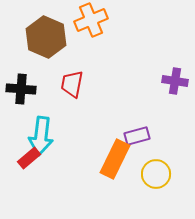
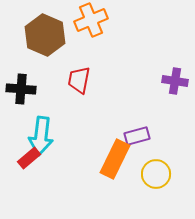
brown hexagon: moved 1 px left, 2 px up
red trapezoid: moved 7 px right, 4 px up
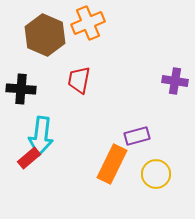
orange cross: moved 3 px left, 3 px down
orange rectangle: moved 3 px left, 5 px down
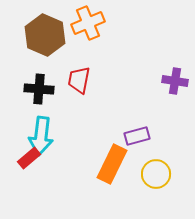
black cross: moved 18 px right
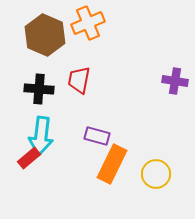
purple rectangle: moved 40 px left; rotated 30 degrees clockwise
